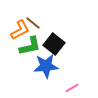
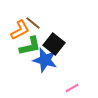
blue star: moved 1 px left, 6 px up; rotated 20 degrees clockwise
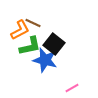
brown line: rotated 14 degrees counterclockwise
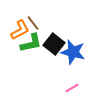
brown line: rotated 28 degrees clockwise
green L-shape: moved 1 px right, 3 px up
blue star: moved 28 px right, 8 px up
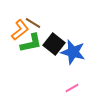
brown line: rotated 21 degrees counterclockwise
orange L-shape: rotated 10 degrees counterclockwise
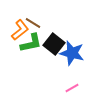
blue star: moved 1 px left, 1 px down
